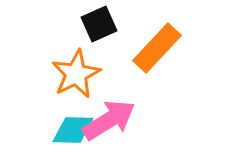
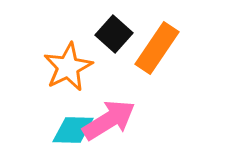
black square: moved 15 px right, 10 px down; rotated 24 degrees counterclockwise
orange rectangle: rotated 9 degrees counterclockwise
orange star: moved 8 px left, 7 px up
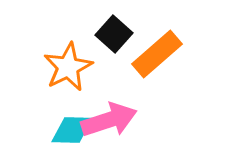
orange rectangle: moved 6 px down; rotated 15 degrees clockwise
pink arrow: rotated 14 degrees clockwise
cyan diamond: moved 1 px left
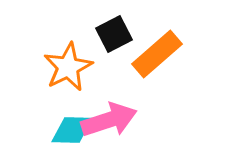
black square: rotated 21 degrees clockwise
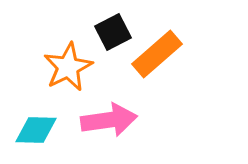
black square: moved 1 px left, 2 px up
pink arrow: rotated 10 degrees clockwise
cyan diamond: moved 36 px left
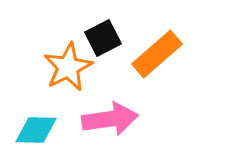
black square: moved 10 px left, 6 px down
pink arrow: moved 1 px right, 1 px up
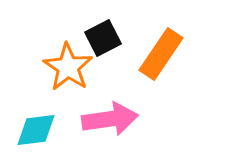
orange rectangle: moved 4 px right; rotated 15 degrees counterclockwise
orange star: rotated 12 degrees counterclockwise
cyan diamond: rotated 9 degrees counterclockwise
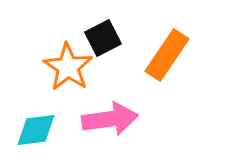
orange rectangle: moved 6 px right, 1 px down
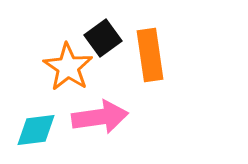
black square: rotated 9 degrees counterclockwise
orange rectangle: moved 17 px left; rotated 42 degrees counterclockwise
pink arrow: moved 10 px left, 2 px up
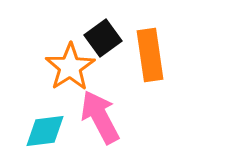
orange star: moved 2 px right; rotated 6 degrees clockwise
pink arrow: rotated 110 degrees counterclockwise
cyan diamond: moved 9 px right, 1 px down
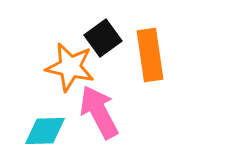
orange star: rotated 27 degrees counterclockwise
pink arrow: moved 1 px left, 5 px up
cyan diamond: rotated 6 degrees clockwise
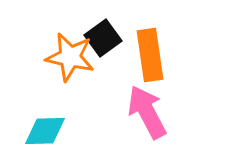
orange star: moved 10 px up
pink arrow: moved 48 px right
